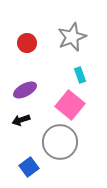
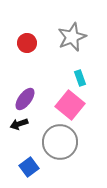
cyan rectangle: moved 3 px down
purple ellipse: moved 9 px down; rotated 25 degrees counterclockwise
black arrow: moved 2 px left, 4 px down
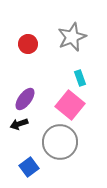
red circle: moved 1 px right, 1 px down
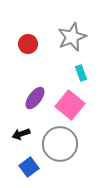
cyan rectangle: moved 1 px right, 5 px up
purple ellipse: moved 10 px right, 1 px up
black arrow: moved 2 px right, 10 px down
gray circle: moved 2 px down
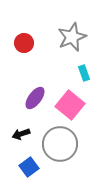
red circle: moved 4 px left, 1 px up
cyan rectangle: moved 3 px right
